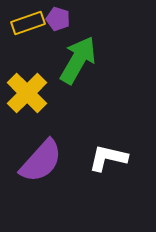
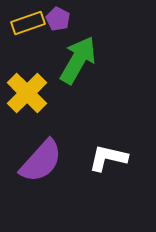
purple pentagon: rotated 10 degrees clockwise
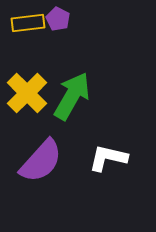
yellow rectangle: rotated 12 degrees clockwise
green arrow: moved 6 px left, 36 px down
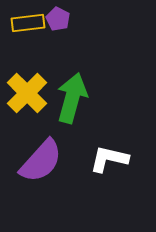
green arrow: moved 2 px down; rotated 15 degrees counterclockwise
white L-shape: moved 1 px right, 1 px down
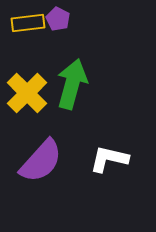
green arrow: moved 14 px up
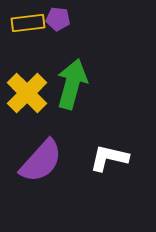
purple pentagon: rotated 20 degrees counterclockwise
white L-shape: moved 1 px up
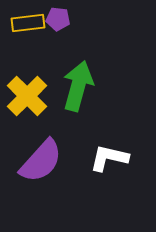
green arrow: moved 6 px right, 2 px down
yellow cross: moved 3 px down
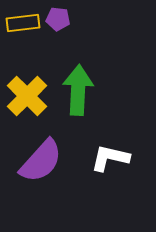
yellow rectangle: moved 5 px left
green arrow: moved 4 px down; rotated 12 degrees counterclockwise
white L-shape: moved 1 px right
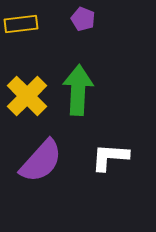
purple pentagon: moved 25 px right; rotated 15 degrees clockwise
yellow rectangle: moved 2 px left, 1 px down
white L-shape: moved 1 px up; rotated 9 degrees counterclockwise
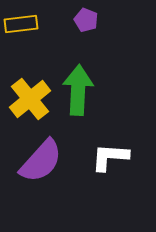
purple pentagon: moved 3 px right, 1 px down
yellow cross: moved 3 px right, 3 px down; rotated 6 degrees clockwise
